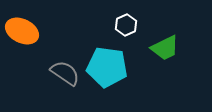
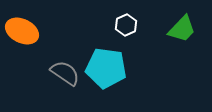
green trapezoid: moved 17 px right, 19 px up; rotated 20 degrees counterclockwise
cyan pentagon: moved 1 px left, 1 px down
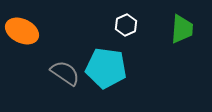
green trapezoid: rotated 40 degrees counterclockwise
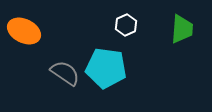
orange ellipse: moved 2 px right
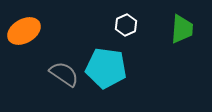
orange ellipse: rotated 56 degrees counterclockwise
gray semicircle: moved 1 px left, 1 px down
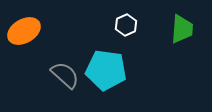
cyan pentagon: moved 2 px down
gray semicircle: moved 1 px right, 1 px down; rotated 8 degrees clockwise
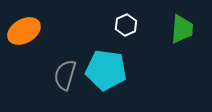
gray semicircle: rotated 116 degrees counterclockwise
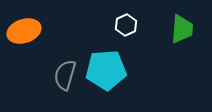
orange ellipse: rotated 12 degrees clockwise
cyan pentagon: rotated 12 degrees counterclockwise
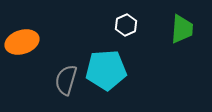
orange ellipse: moved 2 px left, 11 px down
gray semicircle: moved 1 px right, 5 px down
